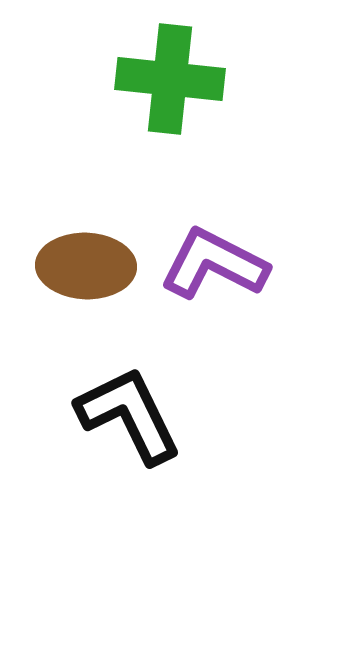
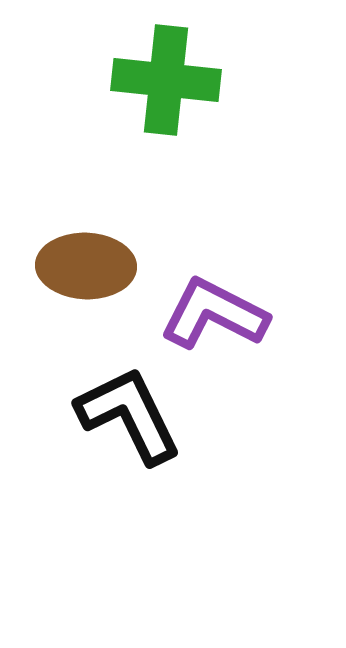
green cross: moved 4 px left, 1 px down
purple L-shape: moved 50 px down
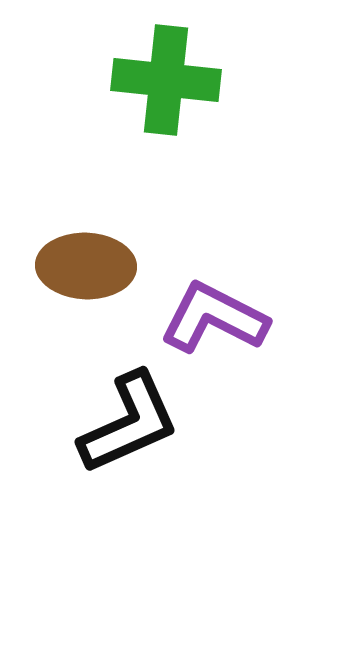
purple L-shape: moved 4 px down
black L-shape: moved 8 px down; rotated 92 degrees clockwise
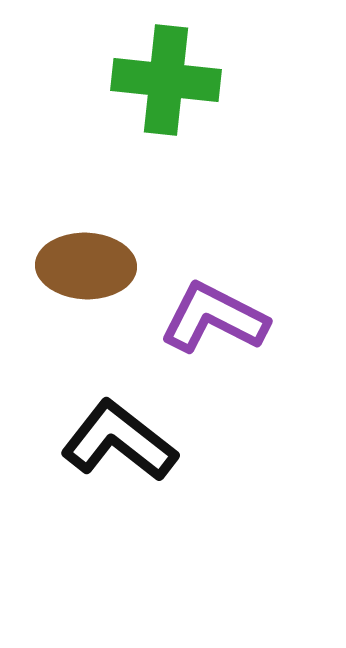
black L-shape: moved 10 px left, 18 px down; rotated 118 degrees counterclockwise
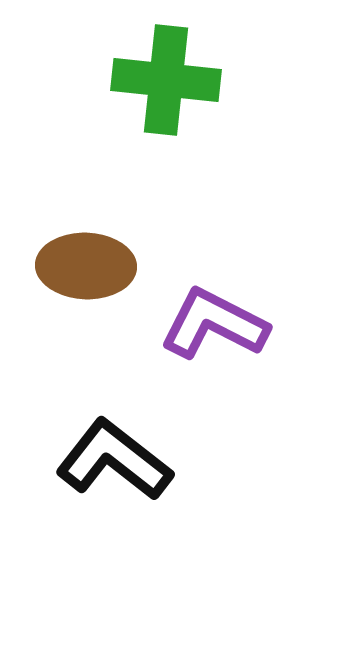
purple L-shape: moved 6 px down
black L-shape: moved 5 px left, 19 px down
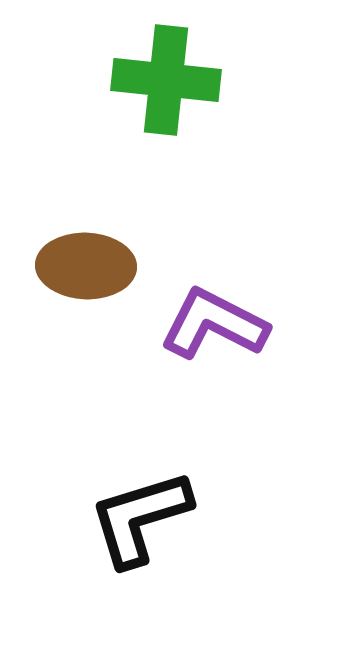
black L-shape: moved 26 px right, 58 px down; rotated 55 degrees counterclockwise
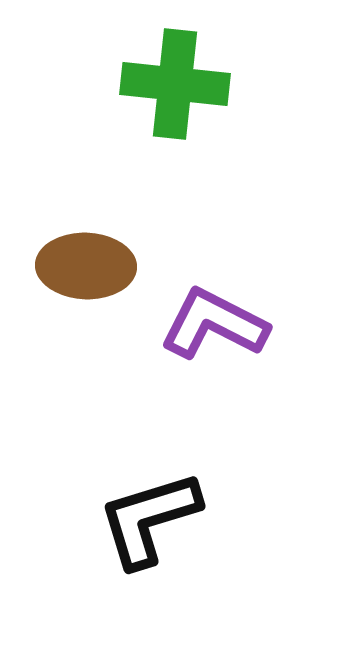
green cross: moved 9 px right, 4 px down
black L-shape: moved 9 px right, 1 px down
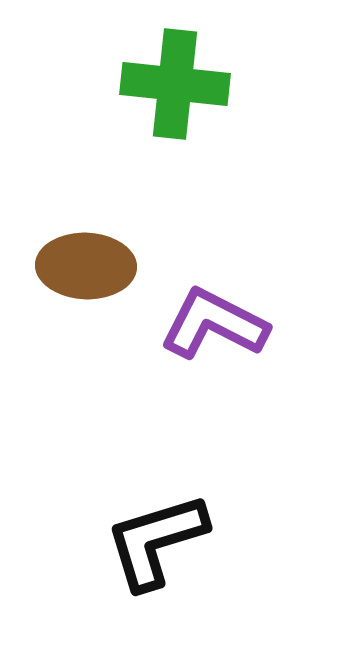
black L-shape: moved 7 px right, 22 px down
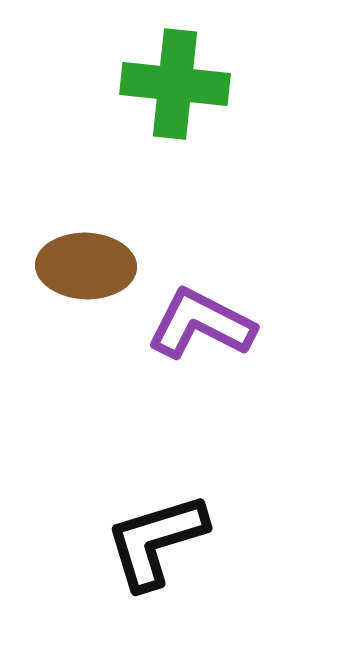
purple L-shape: moved 13 px left
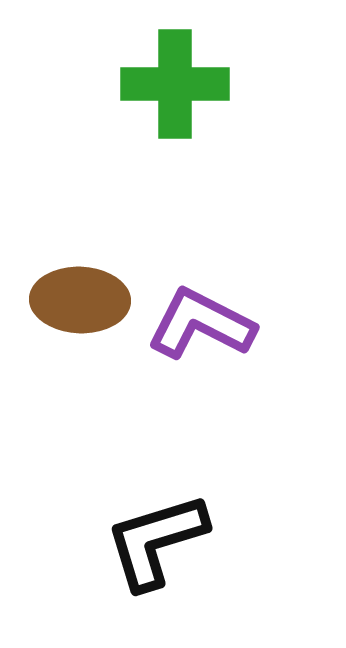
green cross: rotated 6 degrees counterclockwise
brown ellipse: moved 6 px left, 34 px down
